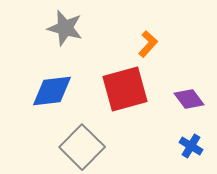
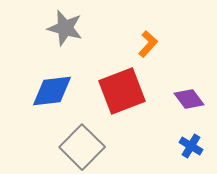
red square: moved 3 px left, 2 px down; rotated 6 degrees counterclockwise
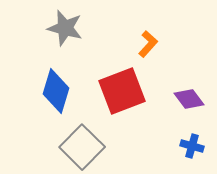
blue diamond: moved 4 px right; rotated 66 degrees counterclockwise
blue cross: moved 1 px right; rotated 15 degrees counterclockwise
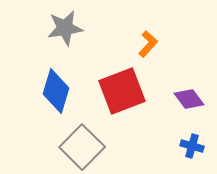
gray star: rotated 24 degrees counterclockwise
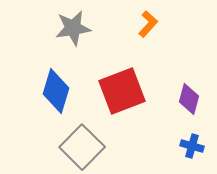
gray star: moved 8 px right
orange L-shape: moved 20 px up
purple diamond: rotated 52 degrees clockwise
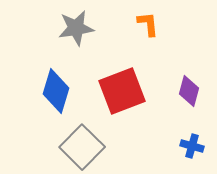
orange L-shape: rotated 48 degrees counterclockwise
gray star: moved 3 px right
purple diamond: moved 8 px up
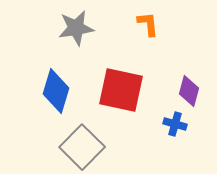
red square: moved 1 px left, 1 px up; rotated 33 degrees clockwise
blue cross: moved 17 px left, 22 px up
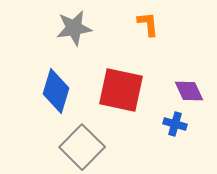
gray star: moved 2 px left
purple diamond: rotated 40 degrees counterclockwise
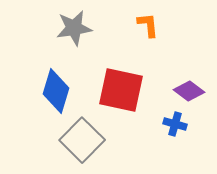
orange L-shape: moved 1 px down
purple diamond: rotated 28 degrees counterclockwise
gray square: moved 7 px up
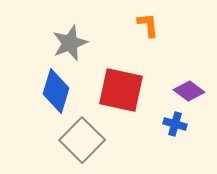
gray star: moved 4 px left, 15 px down; rotated 12 degrees counterclockwise
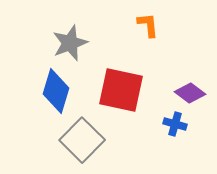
purple diamond: moved 1 px right, 2 px down
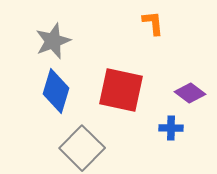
orange L-shape: moved 5 px right, 2 px up
gray star: moved 17 px left, 2 px up
blue cross: moved 4 px left, 4 px down; rotated 15 degrees counterclockwise
gray square: moved 8 px down
